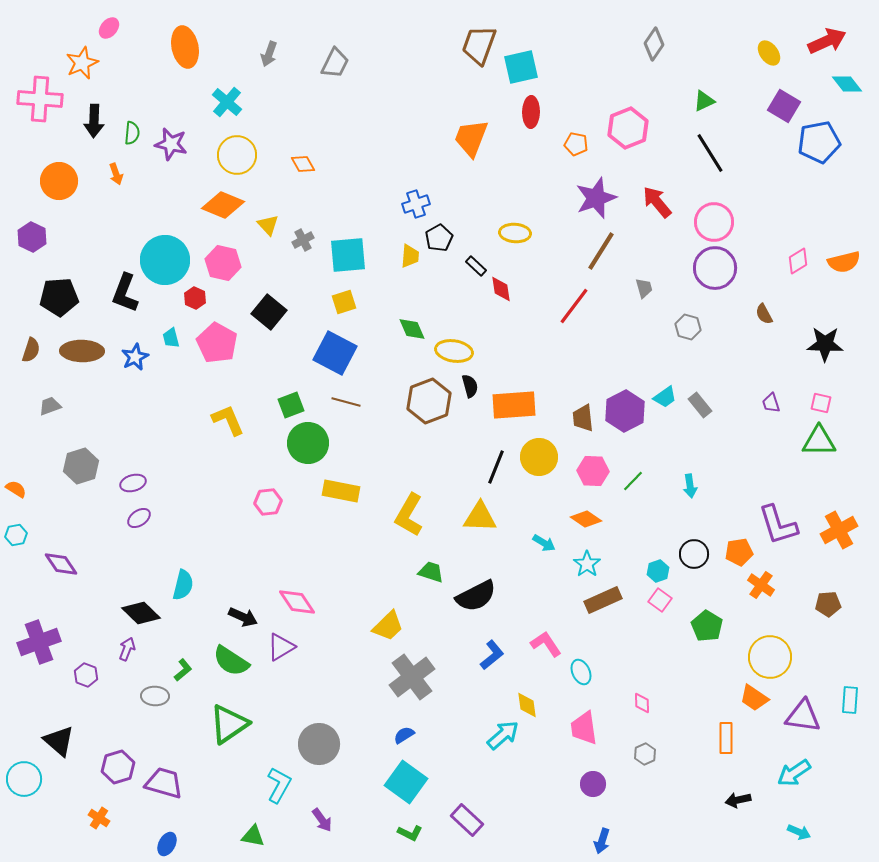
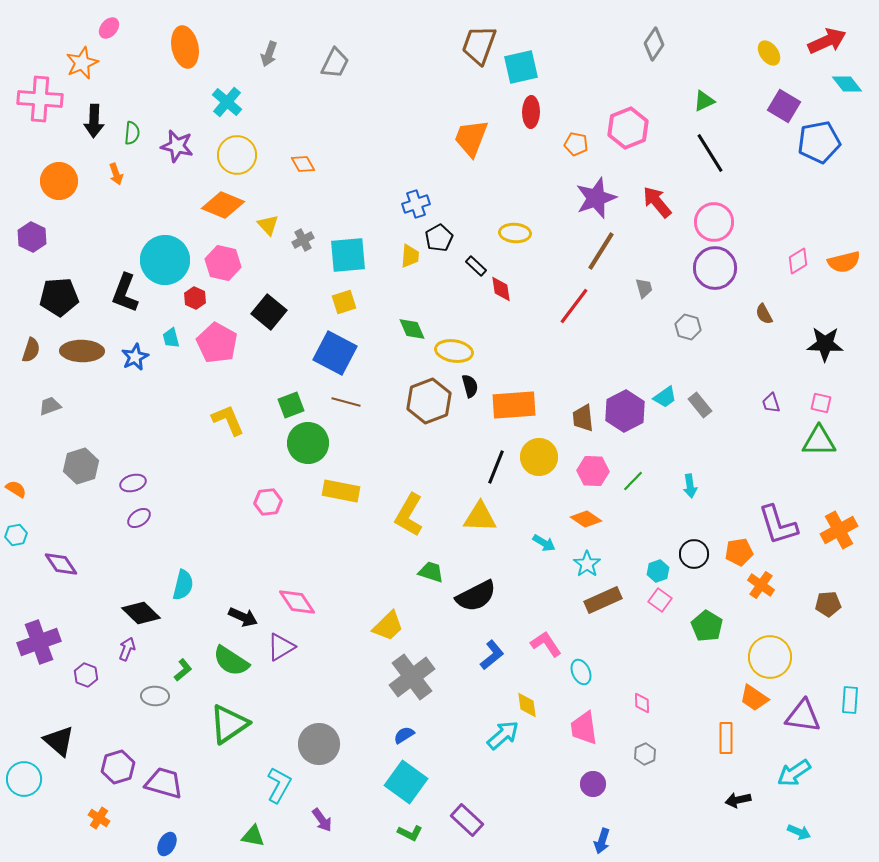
purple star at (171, 144): moved 6 px right, 2 px down
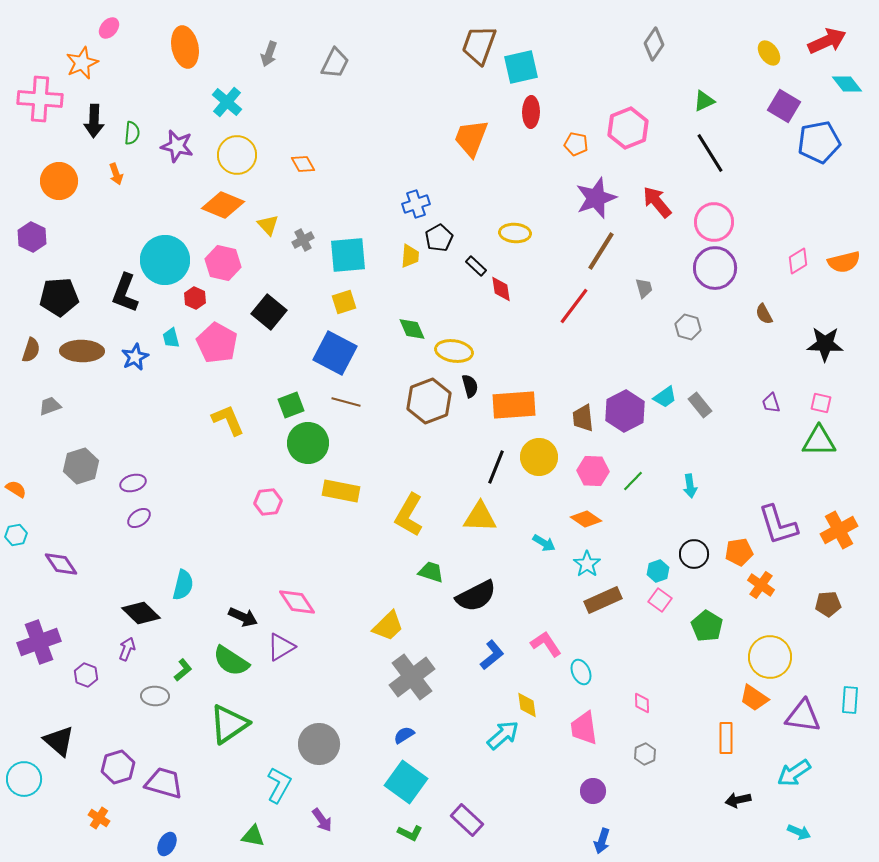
purple circle at (593, 784): moved 7 px down
